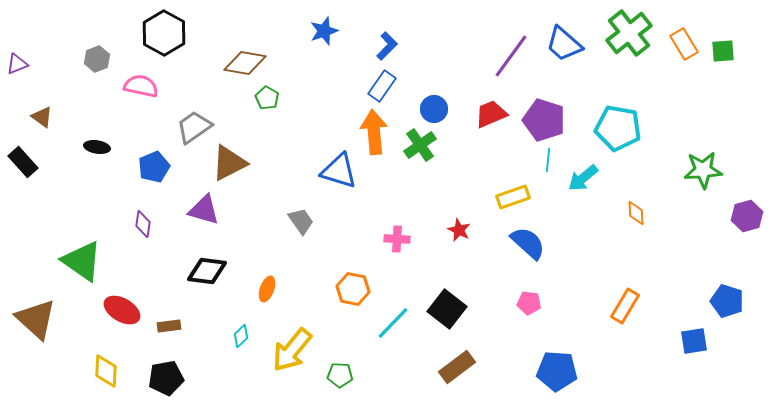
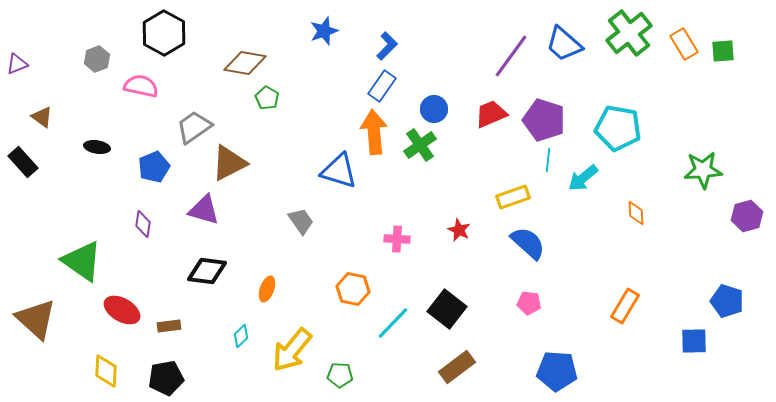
blue square at (694, 341): rotated 8 degrees clockwise
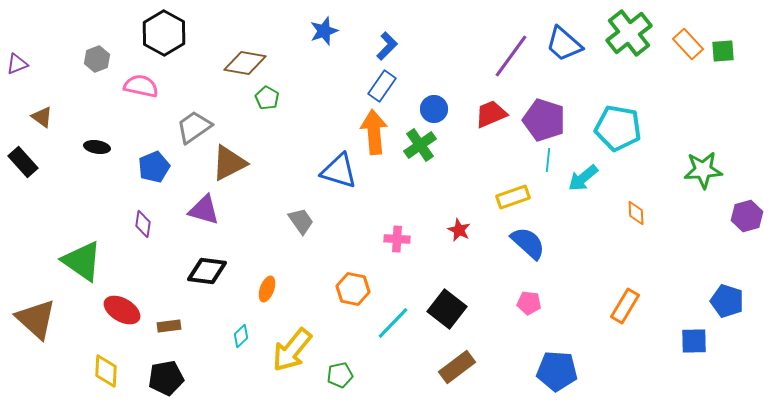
orange rectangle at (684, 44): moved 4 px right; rotated 12 degrees counterclockwise
green pentagon at (340, 375): rotated 15 degrees counterclockwise
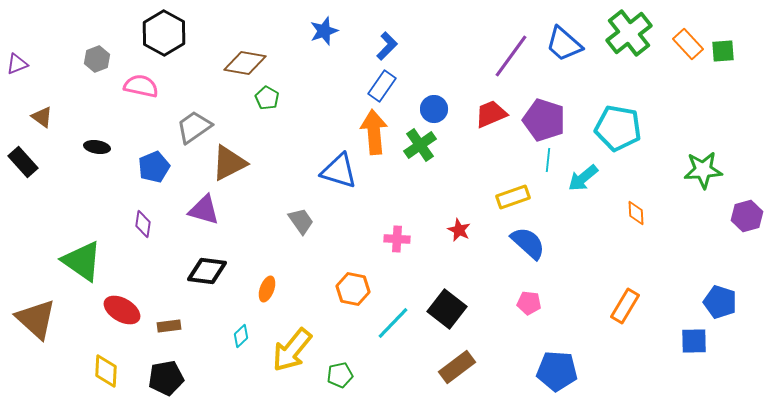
blue pentagon at (727, 301): moved 7 px left, 1 px down
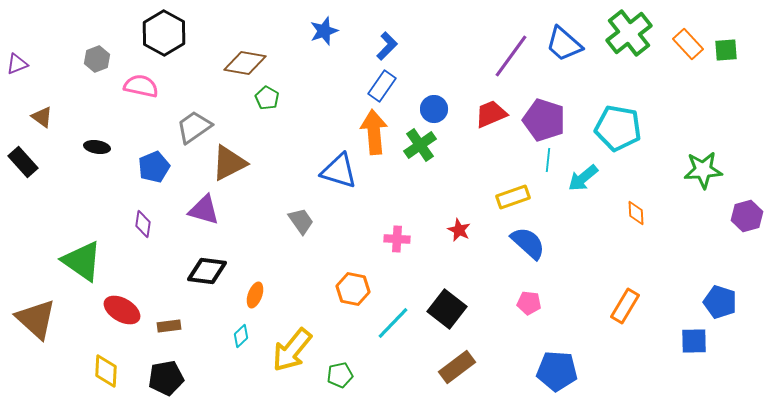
green square at (723, 51): moved 3 px right, 1 px up
orange ellipse at (267, 289): moved 12 px left, 6 px down
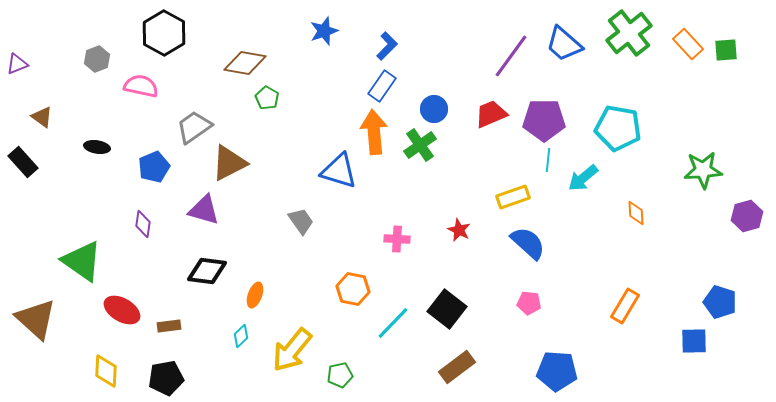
purple pentagon at (544, 120): rotated 18 degrees counterclockwise
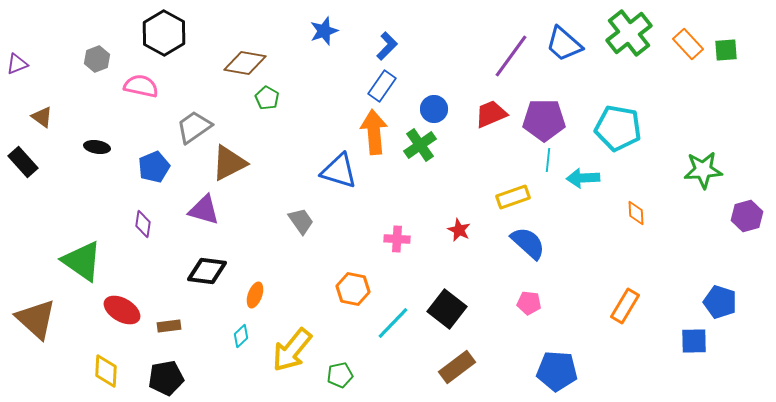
cyan arrow at (583, 178): rotated 36 degrees clockwise
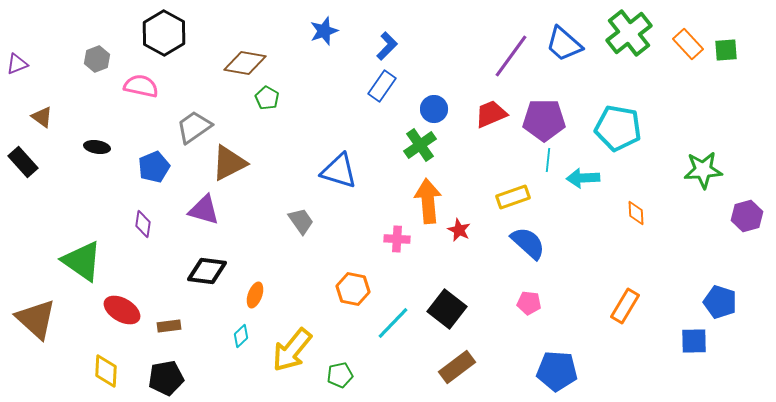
orange arrow at (374, 132): moved 54 px right, 69 px down
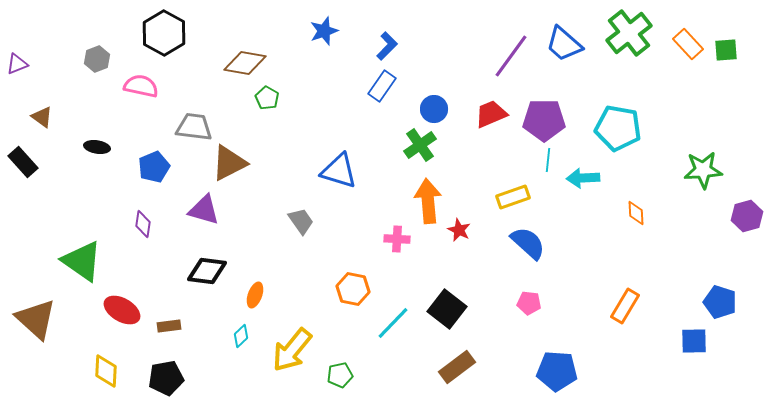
gray trapezoid at (194, 127): rotated 42 degrees clockwise
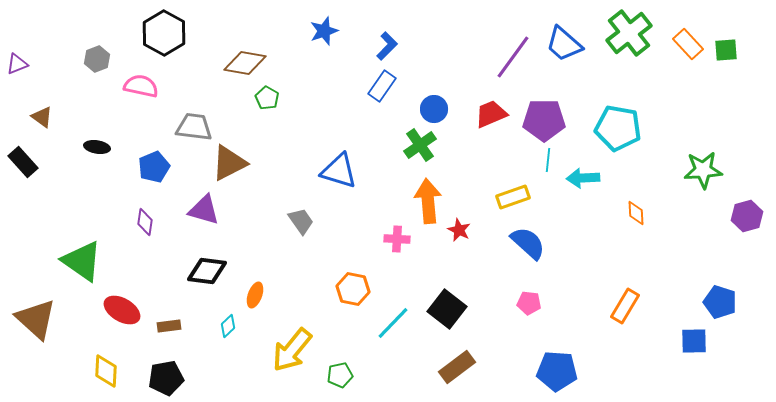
purple line at (511, 56): moved 2 px right, 1 px down
purple diamond at (143, 224): moved 2 px right, 2 px up
cyan diamond at (241, 336): moved 13 px left, 10 px up
